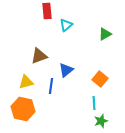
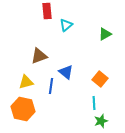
blue triangle: moved 2 px down; rotated 42 degrees counterclockwise
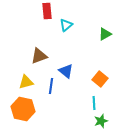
blue triangle: moved 1 px up
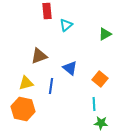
blue triangle: moved 4 px right, 3 px up
yellow triangle: moved 1 px down
cyan line: moved 1 px down
green star: moved 2 px down; rotated 24 degrees clockwise
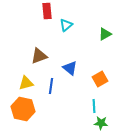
orange square: rotated 21 degrees clockwise
cyan line: moved 2 px down
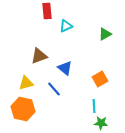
cyan triangle: moved 1 px down; rotated 16 degrees clockwise
blue triangle: moved 5 px left
blue line: moved 3 px right, 3 px down; rotated 49 degrees counterclockwise
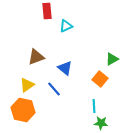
green triangle: moved 7 px right, 25 px down
brown triangle: moved 3 px left, 1 px down
orange square: rotated 21 degrees counterclockwise
yellow triangle: moved 1 px right, 2 px down; rotated 21 degrees counterclockwise
orange hexagon: moved 1 px down
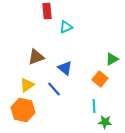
cyan triangle: moved 1 px down
green star: moved 4 px right, 1 px up
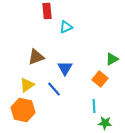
blue triangle: rotated 21 degrees clockwise
green star: moved 1 px down
